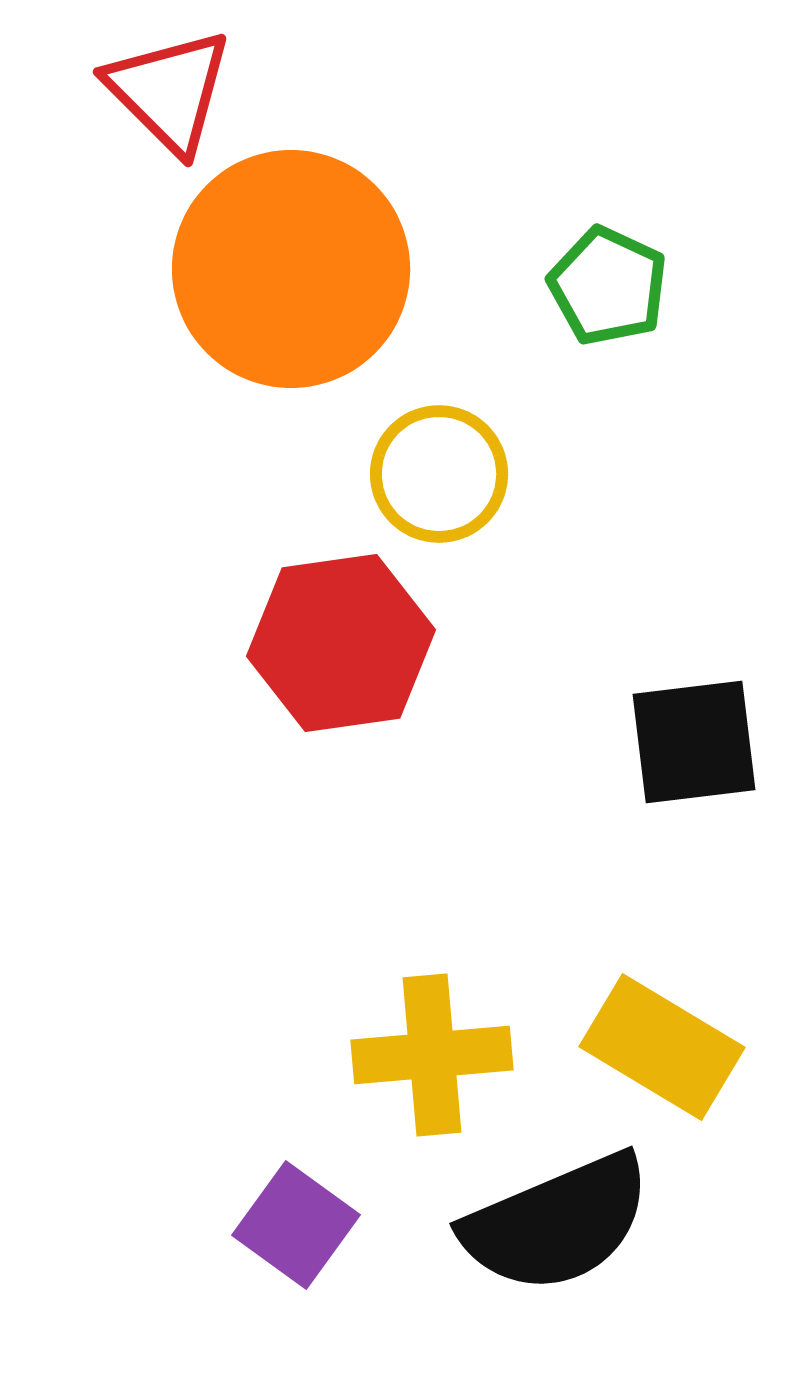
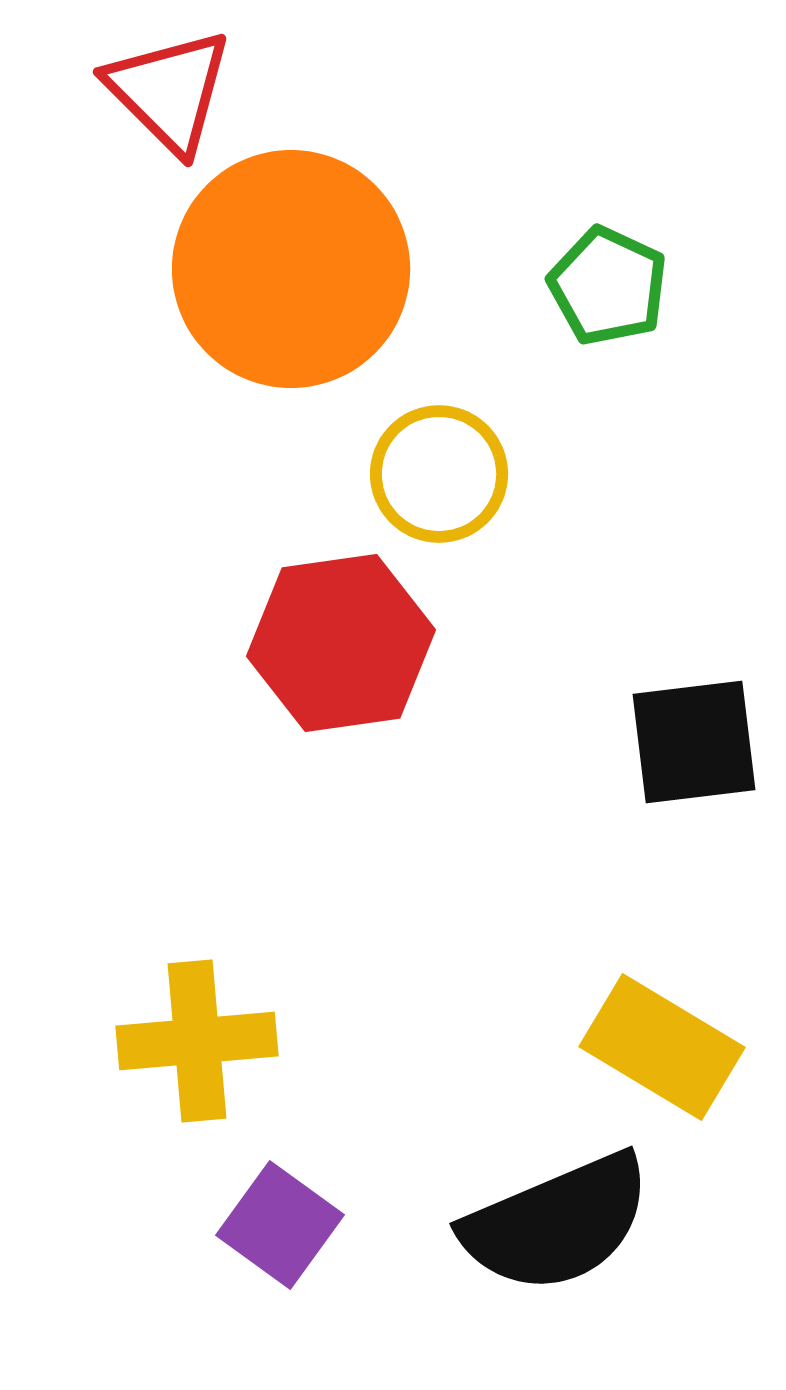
yellow cross: moved 235 px left, 14 px up
purple square: moved 16 px left
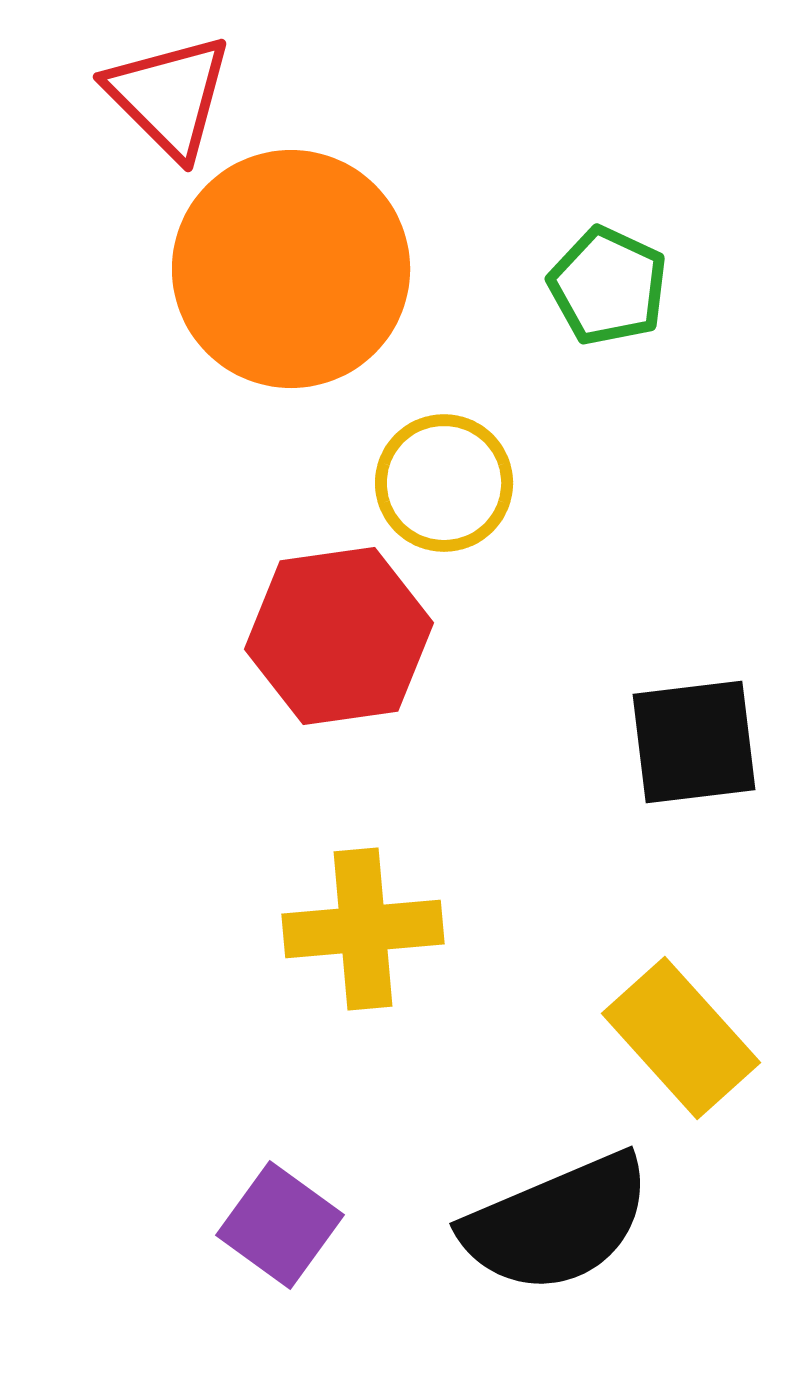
red triangle: moved 5 px down
yellow circle: moved 5 px right, 9 px down
red hexagon: moved 2 px left, 7 px up
yellow cross: moved 166 px right, 112 px up
yellow rectangle: moved 19 px right, 9 px up; rotated 17 degrees clockwise
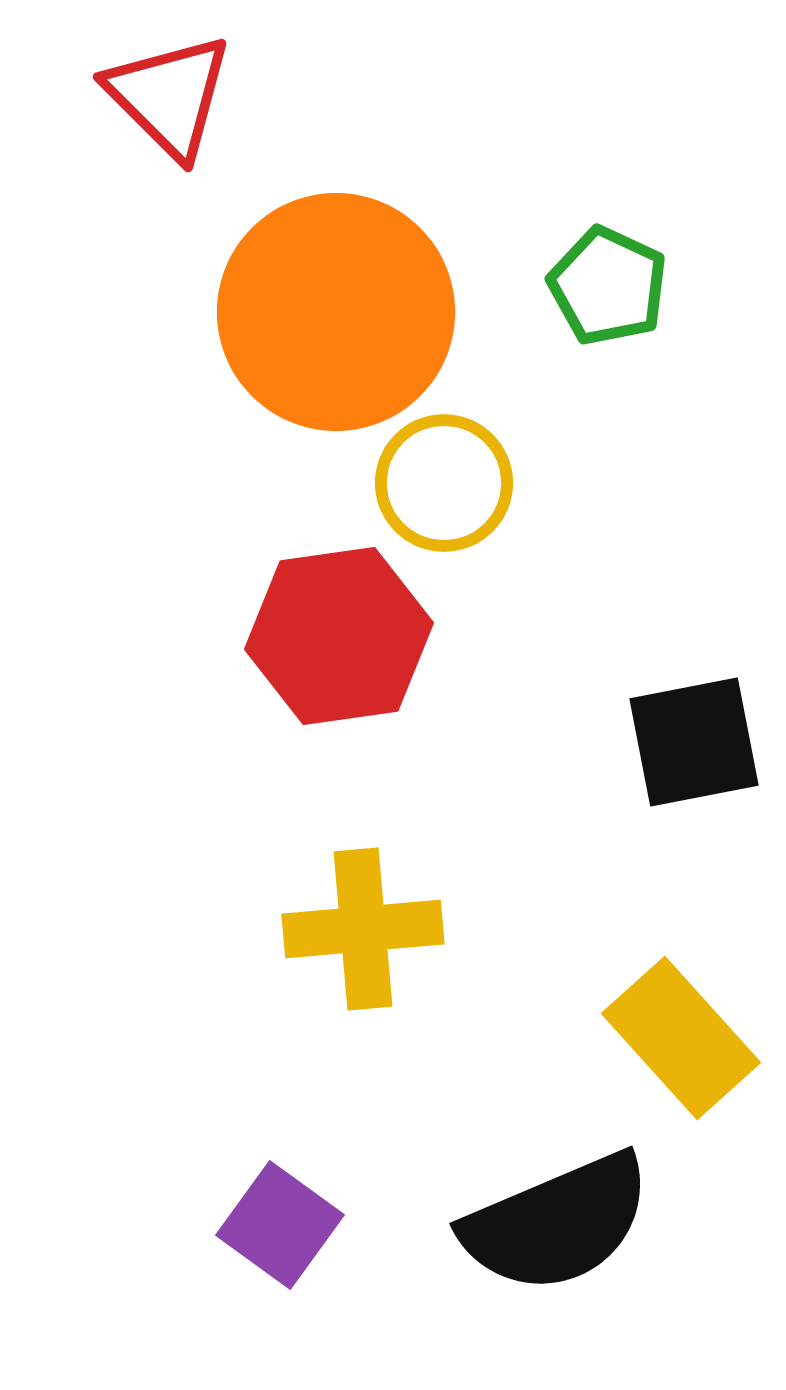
orange circle: moved 45 px right, 43 px down
black square: rotated 4 degrees counterclockwise
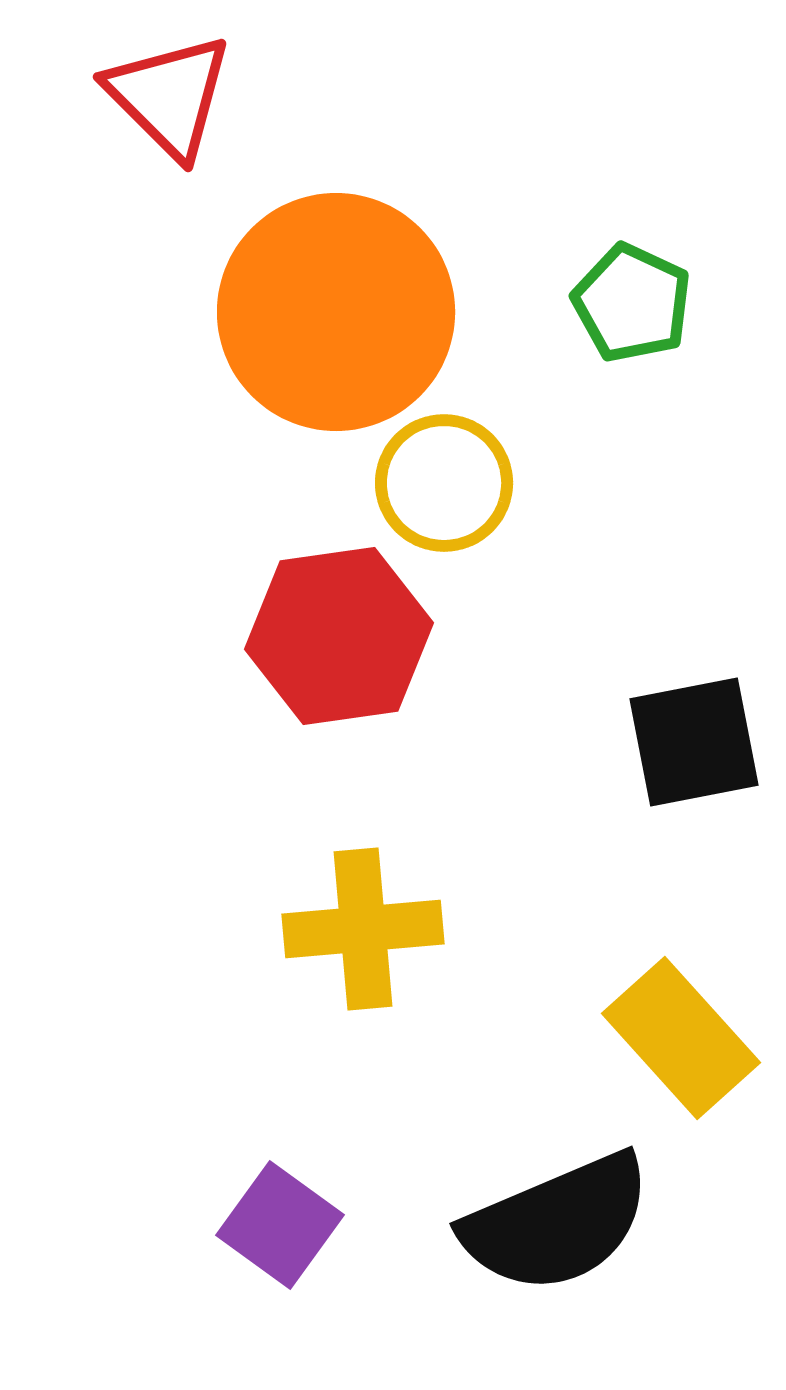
green pentagon: moved 24 px right, 17 px down
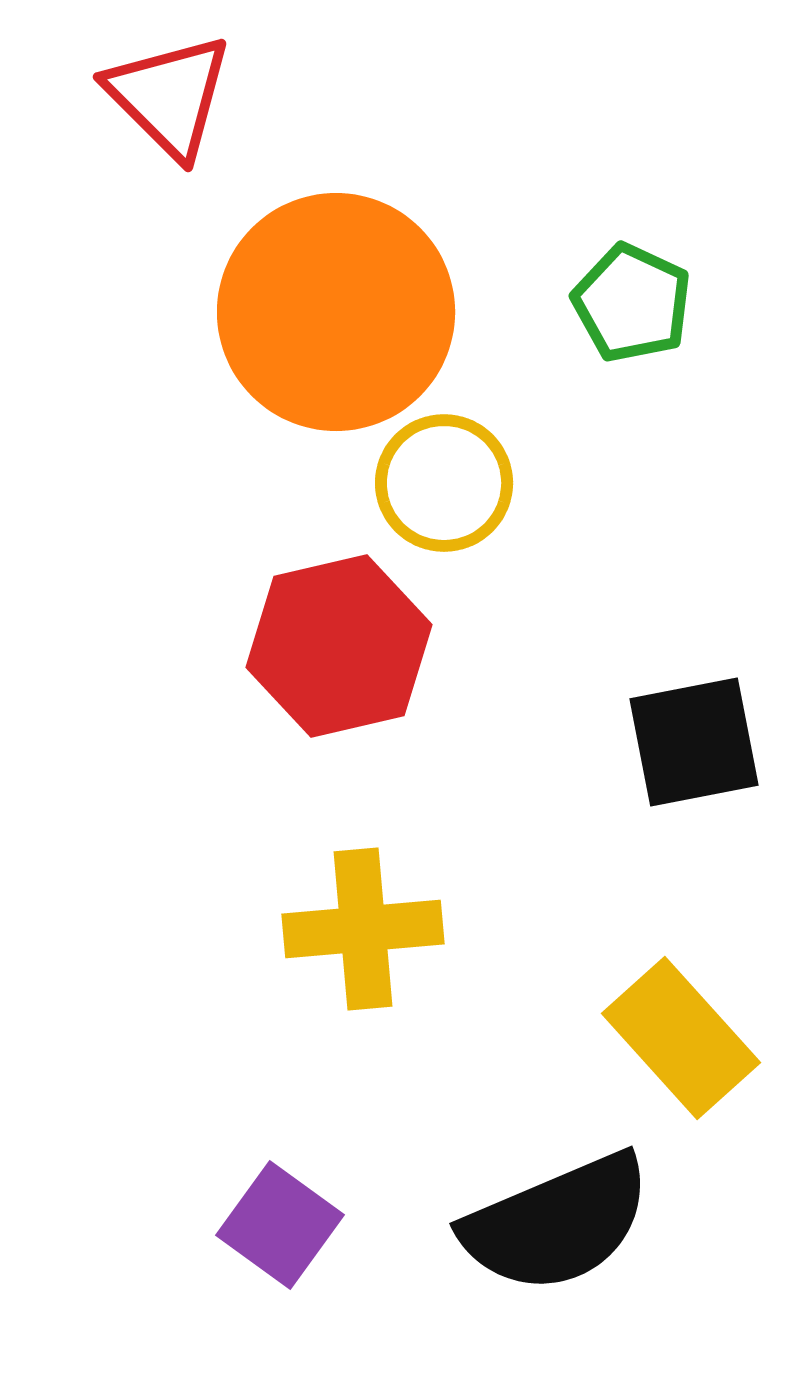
red hexagon: moved 10 px down; rotated 5 degrees counterclockwise
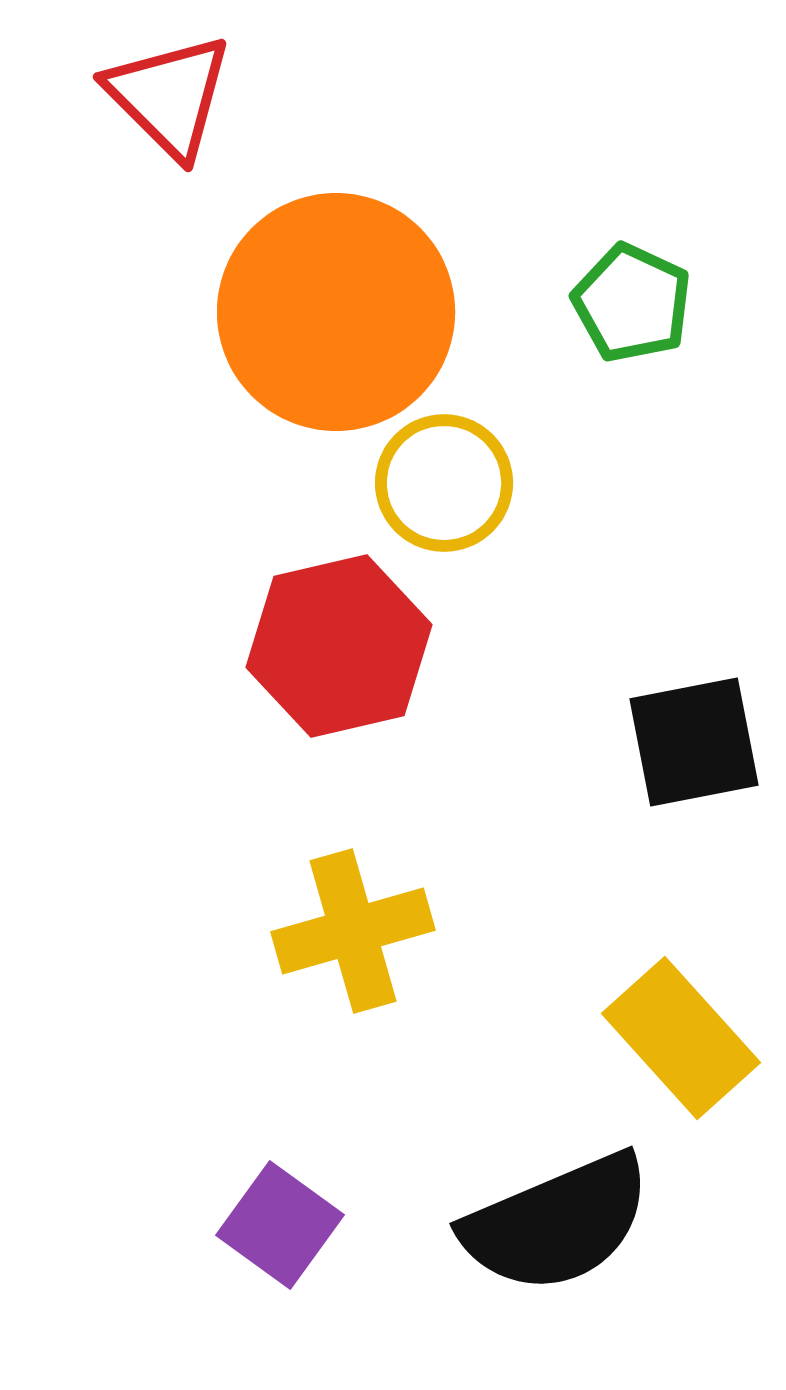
yellow cross: moved 10 px left, 2 px down; rotated 11 degrees counterclockwise
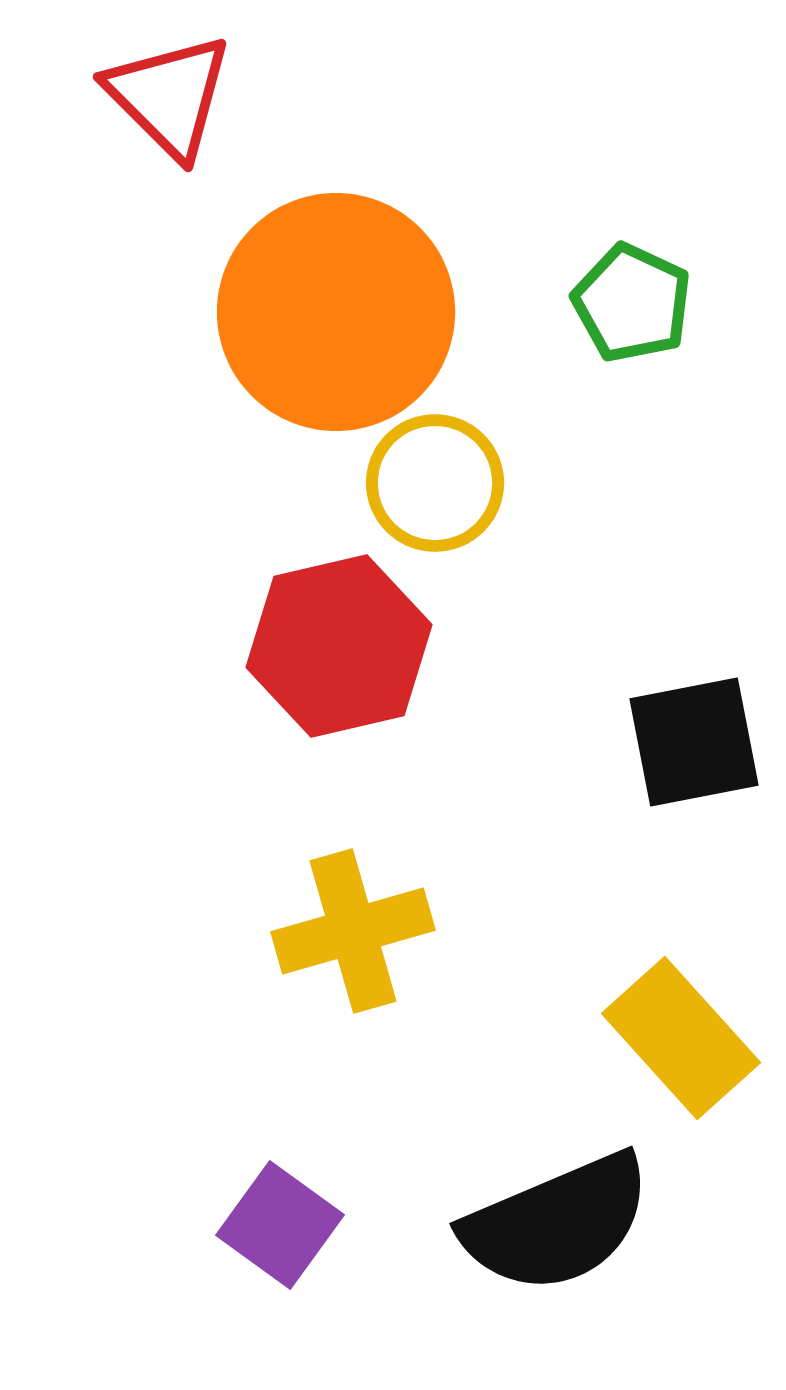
yellow circle: moved 9 px left
